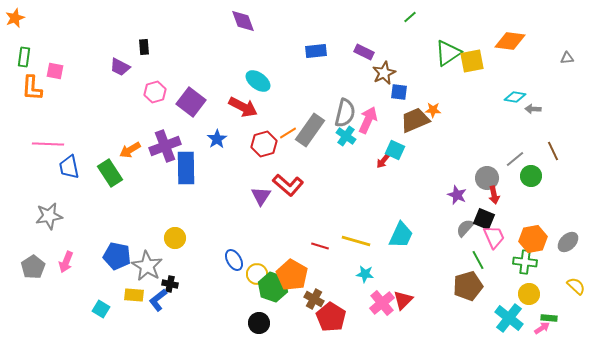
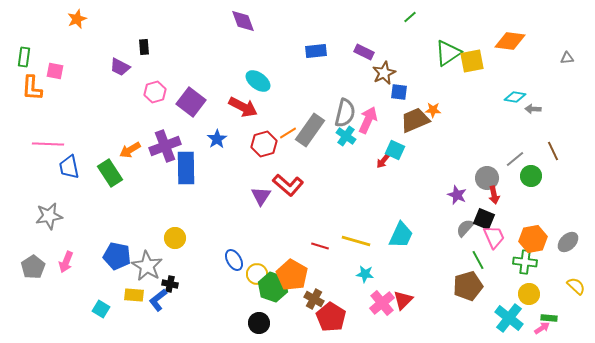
orange star at (15, 18): moved 62 px right, 1 px down
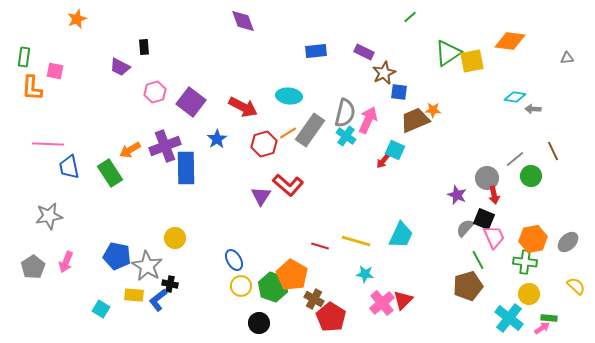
cyan ellipse at (258, 81): moved 31 px right, 15 px down; rotated 30 degrees counterclockwise
yellow circle at (257, 274): moved 16 px left, 12 px down
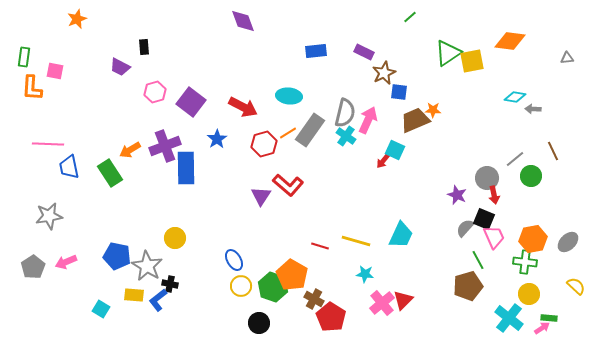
pink arrow at (66, 262): rotated 45 degrees clockwise
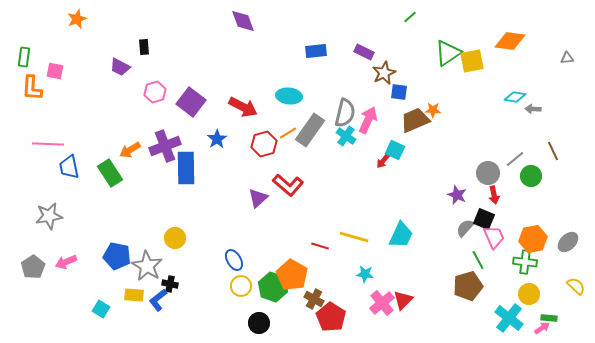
gray circle at (487, 178): moved 1 px right, 5 px up
purple triangle at (261, 196): moved 3 px left, 2 px down; rotated 15 degrees clockwise
yellow line at (356, 241): moved 2 px left, 4 px up
